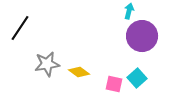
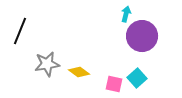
cyan arrow: moved 3 px left, 3 px down
black line: moved 3 px down; rotated 12 degrees counterclockwise
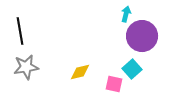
black line: rotated 32 degrees counterclockwise
gray star: moved 21 px left, 3 px down
yellow diamond: moved 1 px right; rotated 50 degrees counterclockwise
cyan square: moved 5 px left, 9 px up
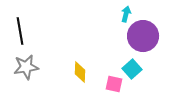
purple circle: moved 1 px right
yellow diamond: rotated 75 degrees counterclockwise
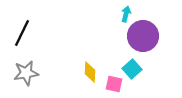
black line: moved 2 px right, 2 px down; rotated 36 degrees clockwise
gray star: moved 6 px down
yellow diamond: moved 10 px right
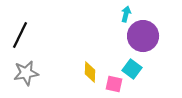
black line: moved 2 px left, 2 px down
cyan square: rotated 12 degrees counterclockwise
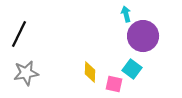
cyan arrow: rotated 28 degrees counterclockwise
black line: moved 1 px left, 1 px up
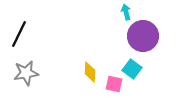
cyan arrow: moved 2 px up
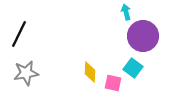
cyan square: moved 1 px right, 1 px up
pink square: moved 1 px left, 1 px up
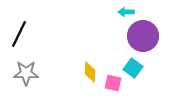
cyan arrow: rotated 77 degrees counterclockwise
gray star: rotated 10 degrees clockwise
